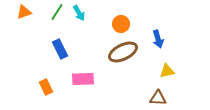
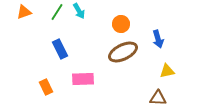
cyan arrow: moved 2 px up
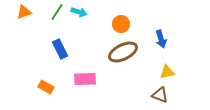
cyan arrow: moved 1 px down; rotated 42 degrees counterclockwise
blue arrow: moved 3 px right
yellow triangle: moved 1 px down
pink rectangle: moved 2 px right
orange rectangle: rotated 35 degrees counterclockwise
brown triangle: moved 2 px right, 3 px up; rotated 18 degrees clockwise
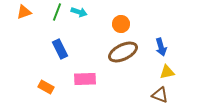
green line: rotated 12 degrees counterclockwise
blue arrow: moved 8 px down
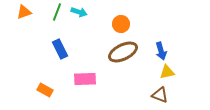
blue arrow: moved 4 px down
orange rectangle: moved 1 px left, 3 px down
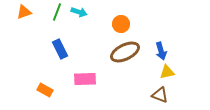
brown ellipse: moved 2 px right
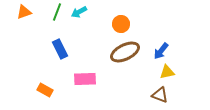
cyan arrow: rotated 133 degrees clockwise
blue arrow: rotated 54 degrees clockwise
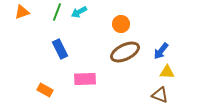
orange triangle: moved 2 px left
yellow triangle: rotated 14 degrees clockwise
